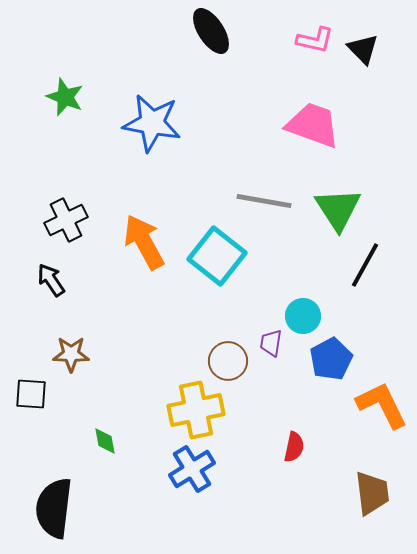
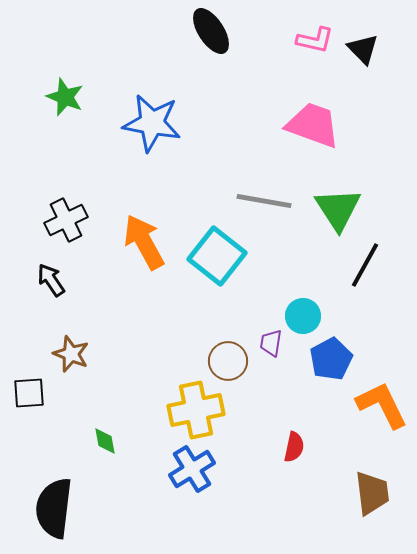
brown star: rotated 21 degrees clockwise
black square: moved 2 px left, 1 px up; rotated 8 degrees counterclockwise
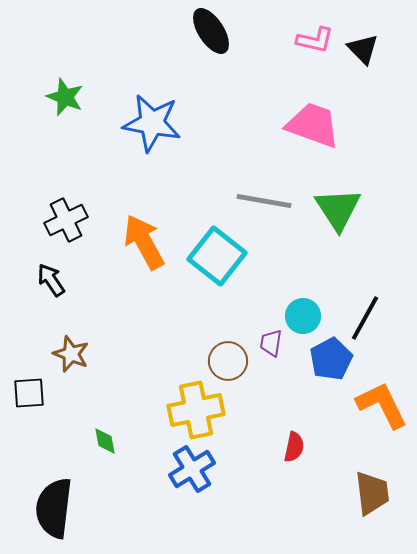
black line: moved 53 px down
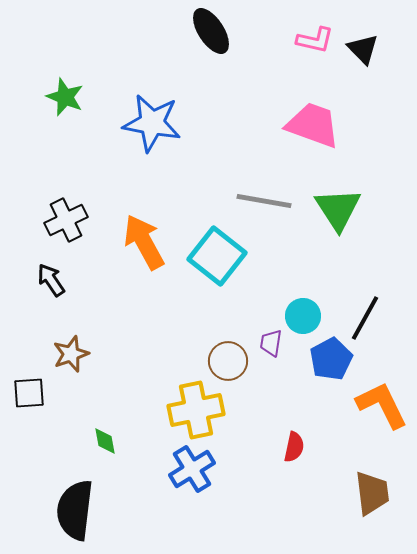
brown star: rotated 30 degrees clockwise
black semicircle: moved 21 px right, 2 px down
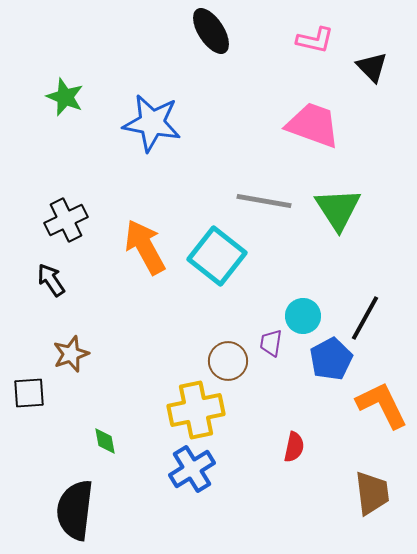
black triangle: moved 9 px right, 18 px down
orange arrow: moved 1 px right, 5 px down
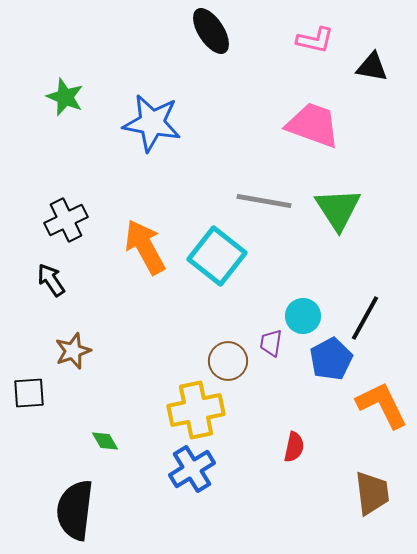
black triangle: rotated 36 degrees counterclockwise
brown star: moved 2 px right, 3 px up
green diamond: rotated 20 degrees counterclockwise
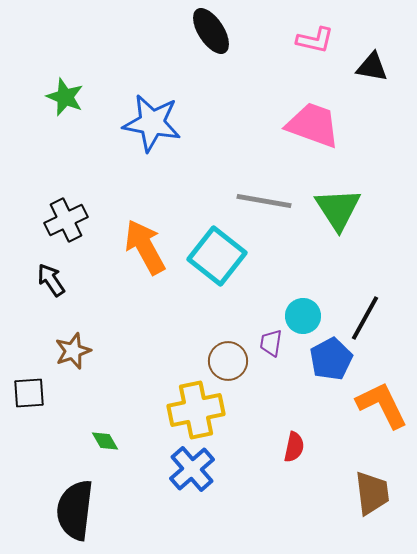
blue cross: rotated 9 degrees counterclockwise
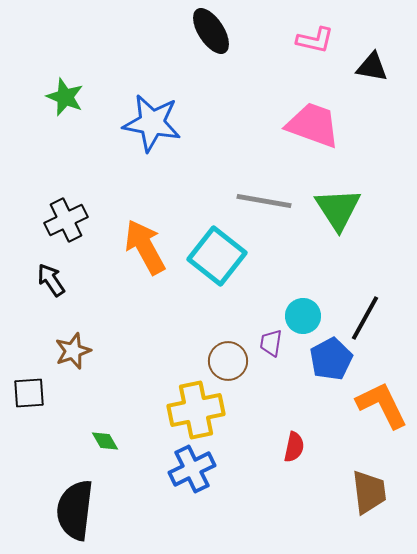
blue cross: rotated 15 degrees clockwise
brown trapezoid: moved 3 px left, 1 px up
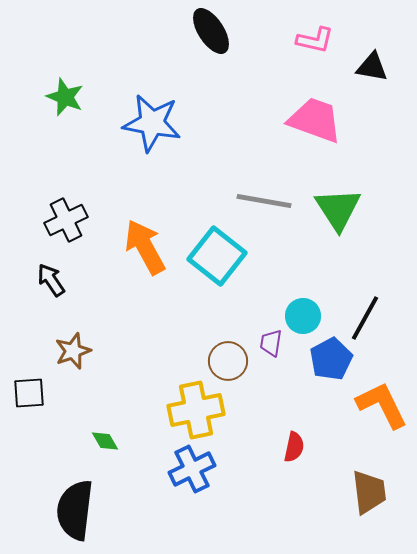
pink trapezoid: moved 2 px right, 5 px up
